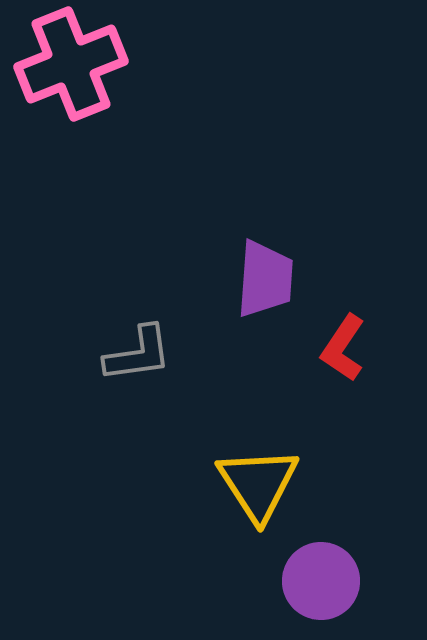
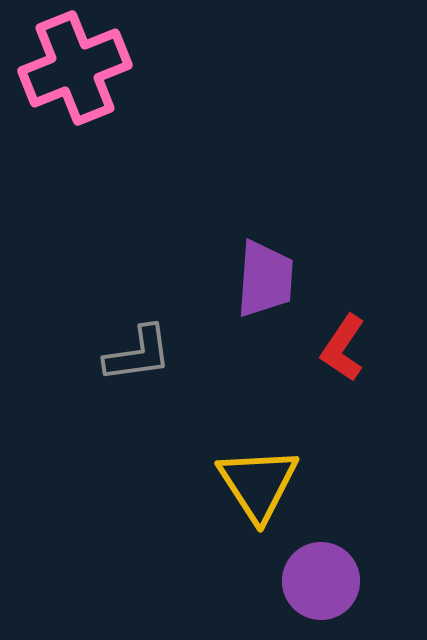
pink cross: moved 4 px right, 4 px down
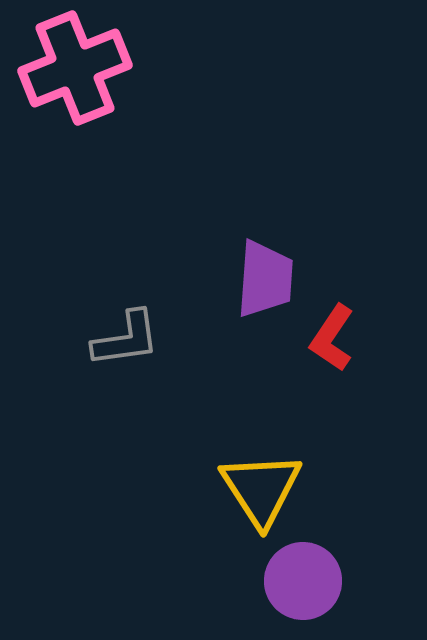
red L-shape: moved 11 px left, 10 px up
gray L-shape: moved 12 px left, 15 px up
yellow triangle: moved 3 px right, 5 px down
purple circle: moved 18 px left
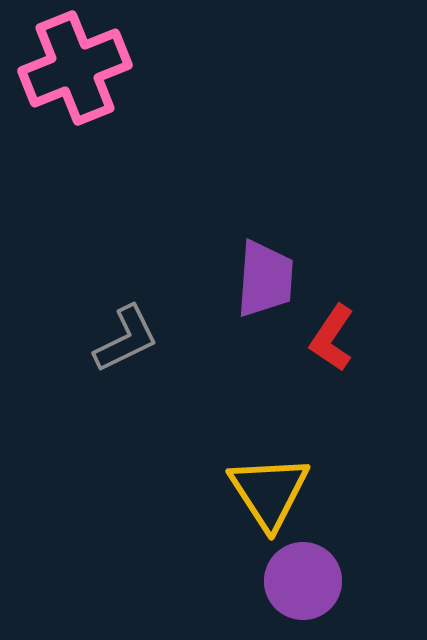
gray L-shape: rotated 18 degrees counterclockwise
yellow triangle: moved 8 px right, 3 px down
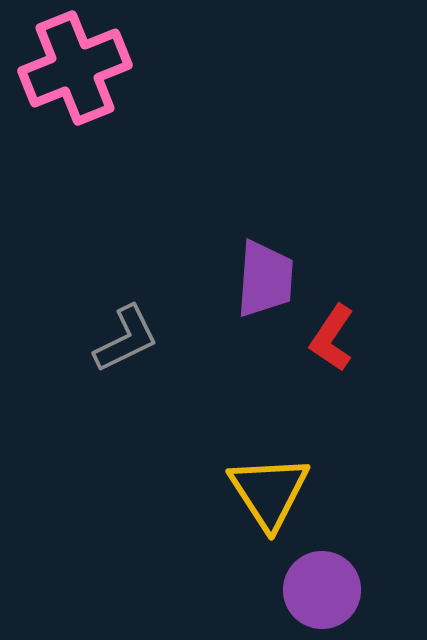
purple circle: moved 19 px right, 9 px down
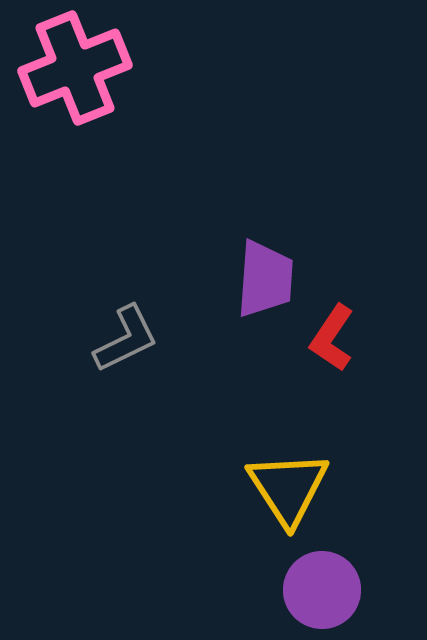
yellow triangle: moved 19 px right, 4 px up
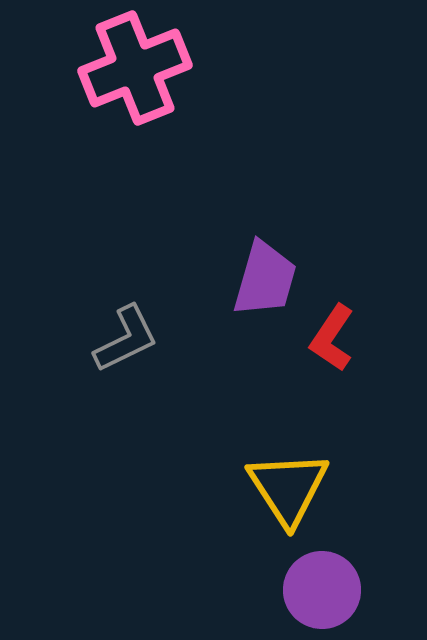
pink cross: moved 60 px right
purple trapezoid: rotated 12 degrees clockwise
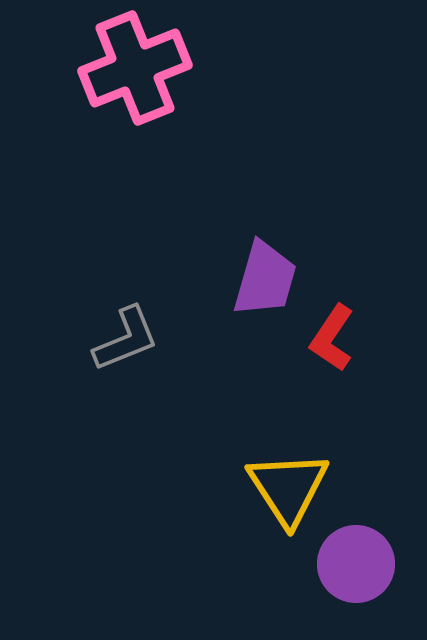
gray L-shape: rotated 4 degrees clockwise
purple circle: moved 34 px right, 26 px up
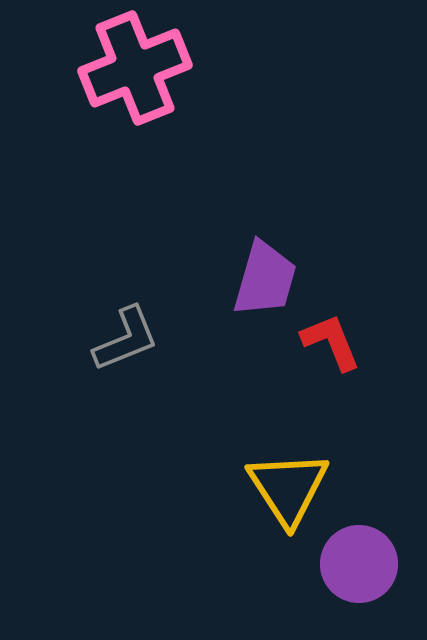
red L-shape: moved 1 px left, 4 px down; rotated 124 degrees clockwise
purple circle: moved 3 px right
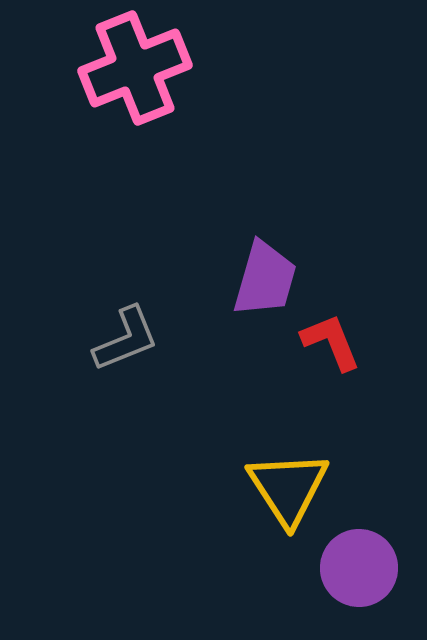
purple circle: moved 4 px down
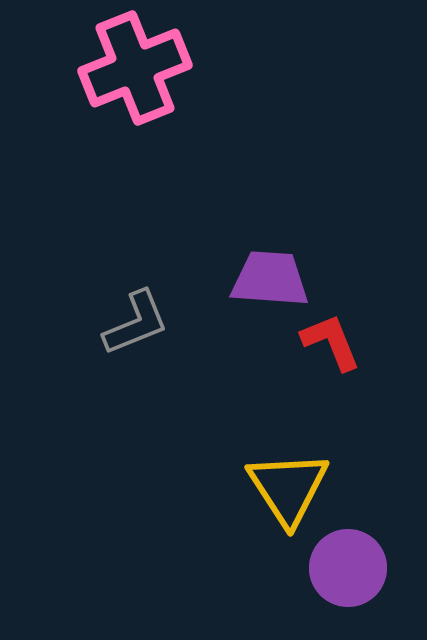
purple trapezoid: moved 5 px right; rotated 102 degrees counterclockwise
gray L-shape: moved 10 px right, 16 px up
purple circle: moved 11 px left
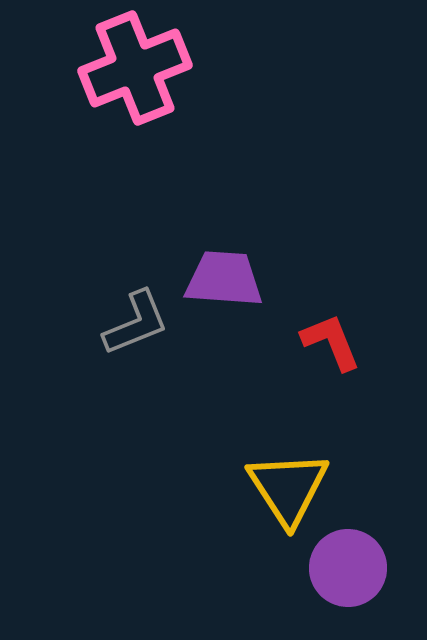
purple trapezoid: moved 46 px left
